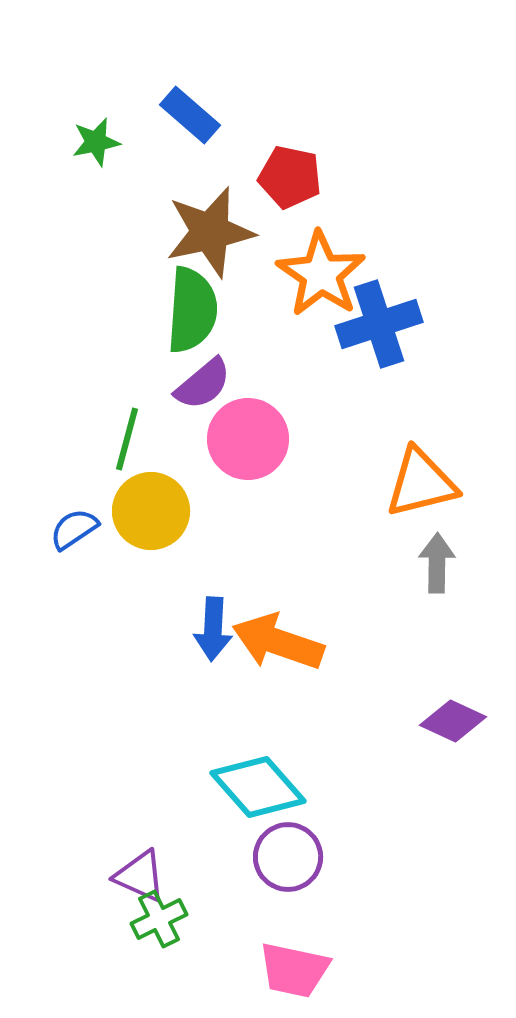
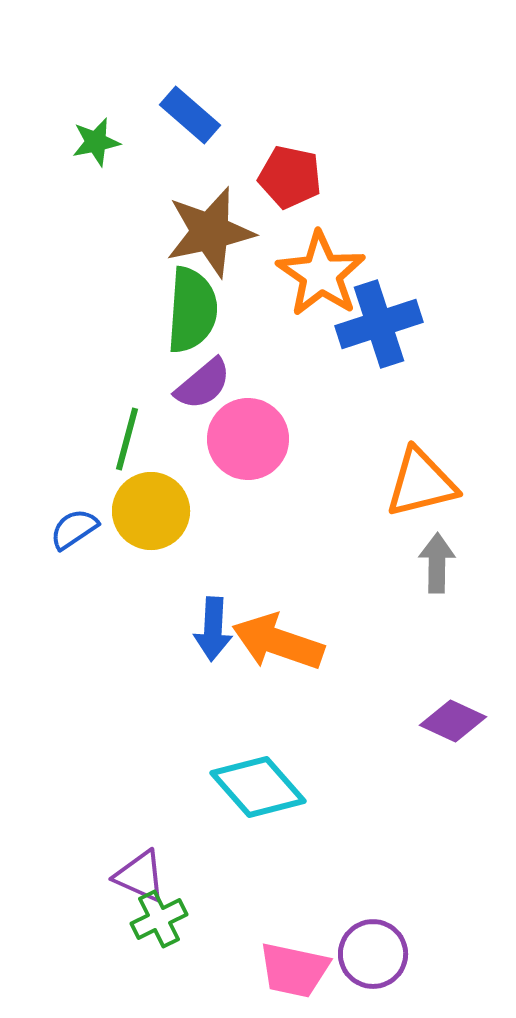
purple circle: moved 85 px right, 97 px down
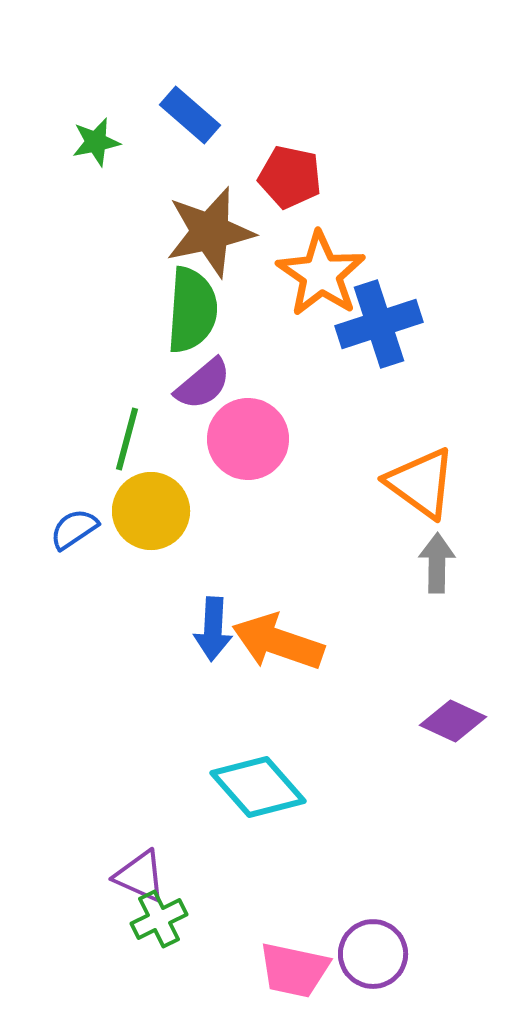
orange triangle: rotated 50 degrees clockwise
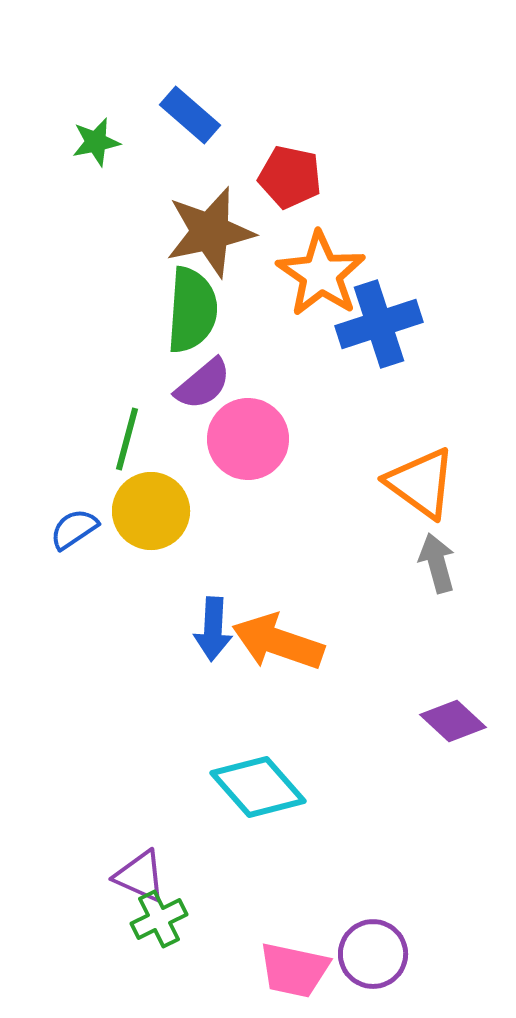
gray arrow: rotated 16 degrees counterclockwise
purple diamond: rotated 18 degrees clockwise
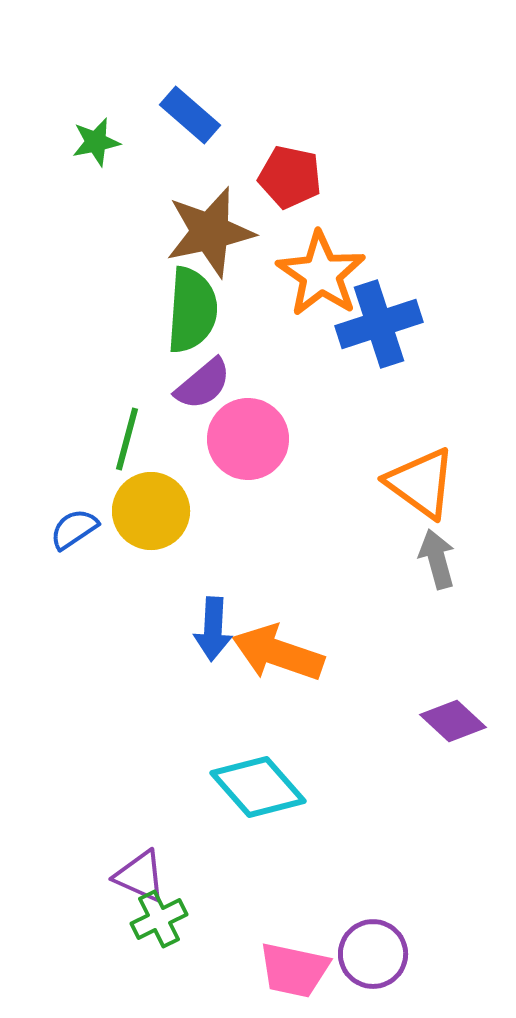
gray arrow: moved 4 px up
orange arrow: moved 11 px down
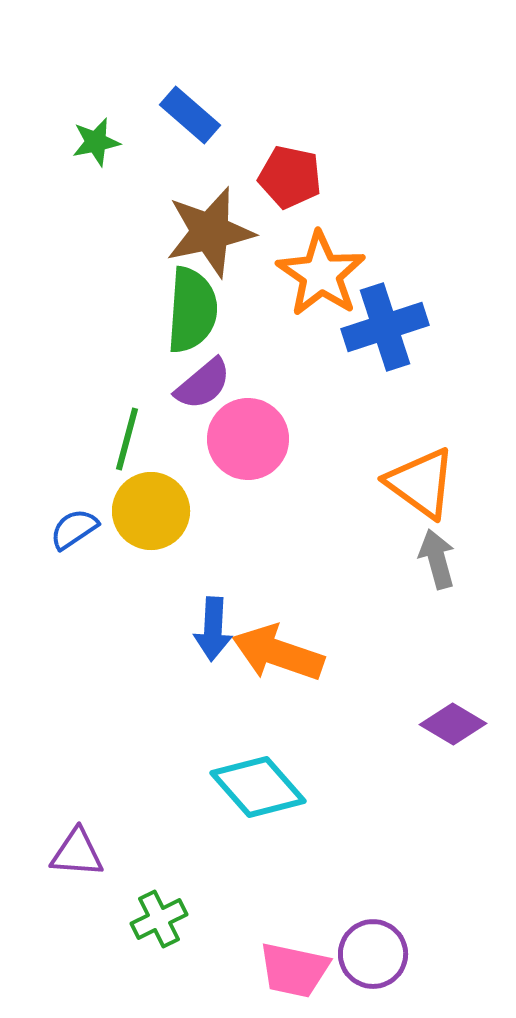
blue cross: moved 6 px right, 3 px down
purple diamond: moved 3 px down; rotated 12 degrees counterclockwise
purple triangle: moved 63 px left, 23 px up; rotated 20 degrees counterclockwise
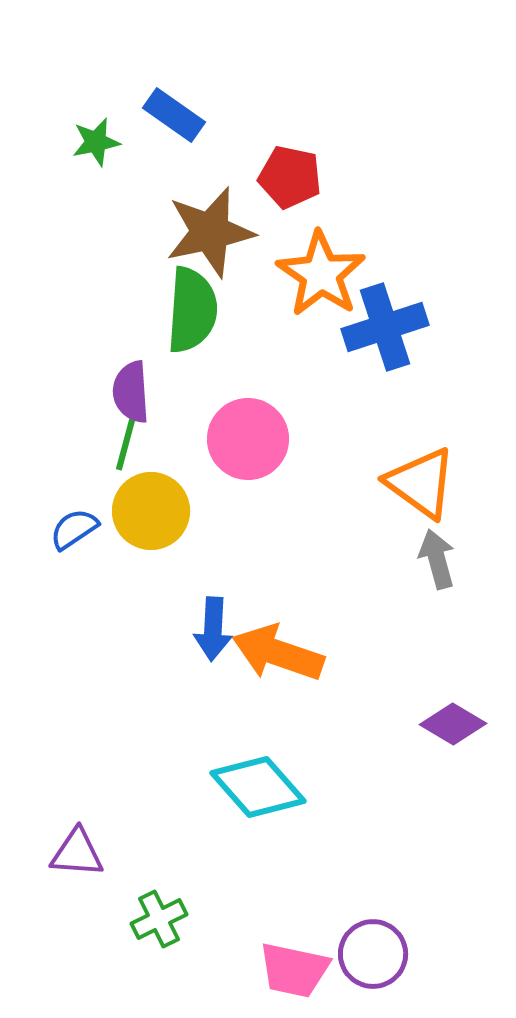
blue rectangle: moved 16 px left; rotated 6 degrees counterclockwise
purple semicircle: moved 72 px left, 8 px down; rotated 126 degrees clockwise
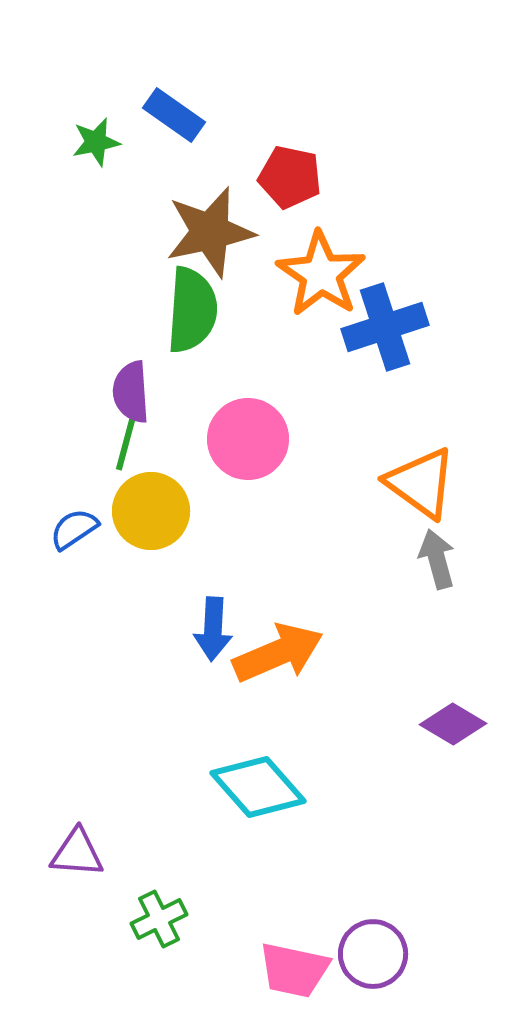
orange arrow: rotated 138 degrees clockwise
